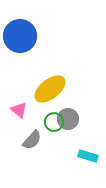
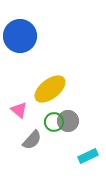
gray circle: moved 2 px down
cyan rectangle: rotated 42 degrees counterclockwise
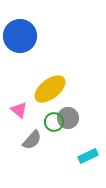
gray circle: moved 3 px up
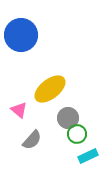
blue circle: moved 1 px right, 1 px up
green circle: moved 23 px right, 12 px down
